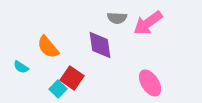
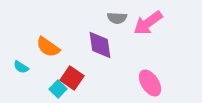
orange semicircle: rotated 15 degrees counterclockwise
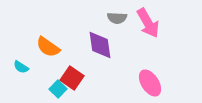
pink arrow: rotated 84 degrees counterclockwise
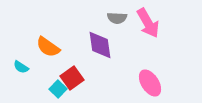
red square: rotated 20 degrees clockwise
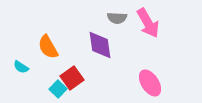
orange semicircle: rotated 25 degrees clockwise
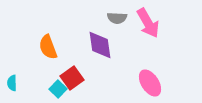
orange semicircle: rotated 10 degrees clockwise
cyan semicircle: moved 9 px left, 16 px down; rotated 56 degrees clockwise
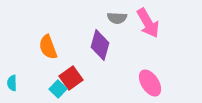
purple diamond: rotated 24 degrees clockwise
red square: moved 1 px left
